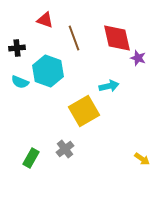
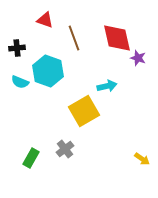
cyan arrow: moved 2 px left
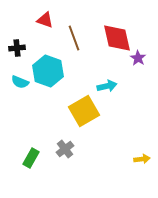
purple star: rotated 14 degrees clockwise
yellow arrow: rotated 42 degrees counterclockwise
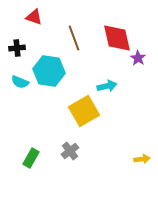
red triangle: moved 11 px left, 3 px up
cyan hexagon: moved 1 px right; rotated 12 degrees counterclockwise
gray cross: moved 5 px right, 2 px down
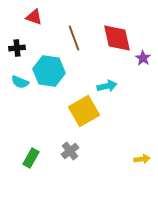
purple star: moved 5 px right
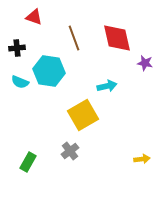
purple star: moved 2 px right, 5 px down; rotated 21 degrees counterclockwise
yellow square: moved 1 px left, 4 px down
green rectangle: moved 3 px left, 4 px down
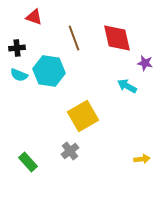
cyan semicircle: moved 1 px left, 7 px up
cyan arrow: moved 20 px right; rotated 138 degrees counterclockwise
yellow square: moved 1 px down
green rectangle: rotated 72 degrees counterclockwise
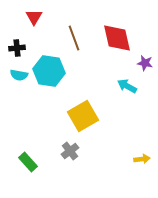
red triangle: rotated 42 degrees clockwise
cyan semicircle: rotated 12 degrees counterclockwise
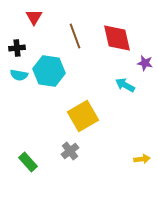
brown line: moved 1 px right, 2 px up
cyan arrow: moved 2 px left, 1 px up
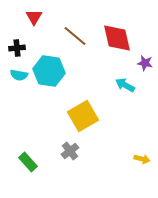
brown line: rotated 30 degrees counterclockwise
yellow arrow: rotated 21 degrees clockwise
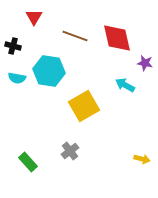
brown line: rotated 20 degrees counterclockwise
black cross: moved 4 px left, 2 px up; rotated 21 degrees clockwise
cyan semicircle: moved 2 px left, 3 px down
yellow square: moved 1 px right, 10 px up
